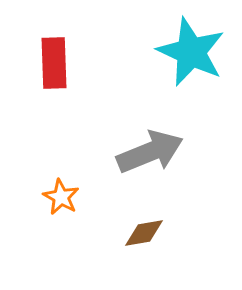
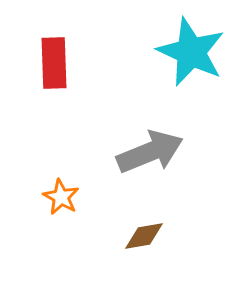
brown diamond: moved 3 px down
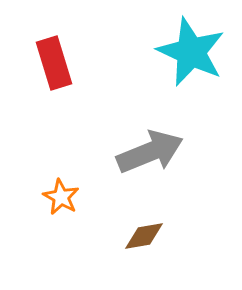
red rectangle: rotated 15 degrees counterclockwise
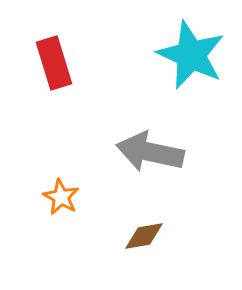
cyan star: moved 3 px down
gray arrow: rotated 146 degrees counterclockwise
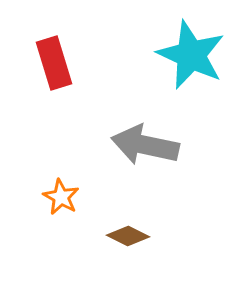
gray arrow: moved 5 px left, 7 px up
brown diamond: moved 16 px left; rotated 36 degrees clockwise
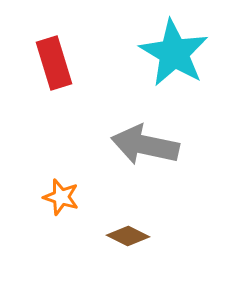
cyan star: moved 17 px left, 2 px up; rotated 6 degrees clockwise
orange star: rotated 12 degrees counterclockwise
